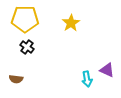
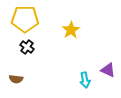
yellow star: moved 7 px down
purple triangle: moved 1 px right
cyan arrow: moved 2 px left, 1 px down
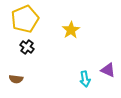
yellow pentagon: rotated 24 degrees counterclockwise
cyan arrow: moved 1 px up
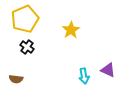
cyan arrow: moved 1 px left, 3 px up
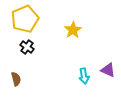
yellow star: moved 2 px right
brown semicircle: rotated 112 degrees counterclockwise
